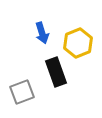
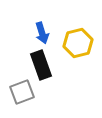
yellow hexagon: rotated 8 degrees clockwise
black rectangle: moved 15 px left, 7 px up
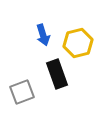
blue arrow: moved 1 px right, 2 px down
black rectangle: moved 16 px right, 9 px down
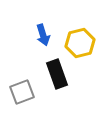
yellow hexagon: moved 2 px right
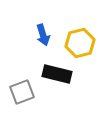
black rectangle: rotated 56 degrees counterclockwise
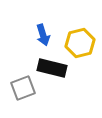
black rectangle: moved 5 px left, 6 px up
gray square: moved 1 px right, 4 px up
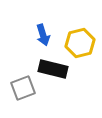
black rectangle: moved 1 px right, 1 px down
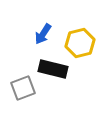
blue arrow: moved 1 px up; rotated 50 degrees clockwise
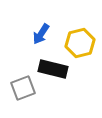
blue arrow: moved 2 px left
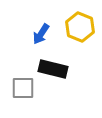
yellow hexagon: moved 16 px up; rotated 24 degrees counterclockwise
gray square: rotated 20 degrees clockwise
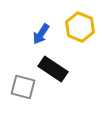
black rectangle: rotated 20 degrees clockwise
gray square: moved 1 px up; rotated 15 degrees clockwise
